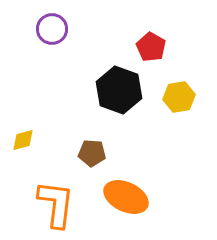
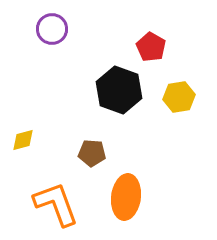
orange ellipse: rotated 72 degrees clockwise
orange L-shape: rotated 27 degrees counterclockwise
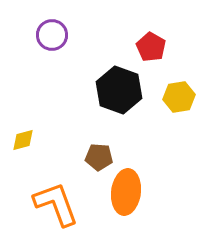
purple circle: moved 6 px down
brown pentagon: moved 7 px right, 4 px down
orange ellipse: moved 5 px up
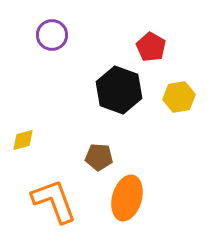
orange ellipse: moved 1 px right, 6 px down; rotated 9 degrees clockwise
orange L-shape: moved 2 px left, 3 px up
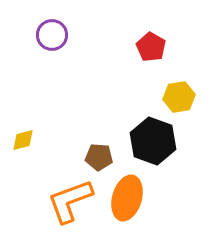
black hexagon: moved 34 px right, 51 px down
orange L-shape: moved 16 px right; rotated 90 degrees counterclockwise
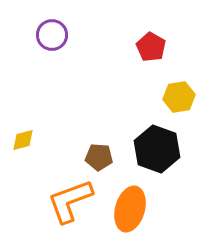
black hexagon: moved 4 px right, 8 px down
orange ellipse: moved 3 px right, 11 px down
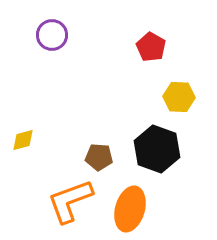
yellow hexagon: rotated 12 degrees clockwise
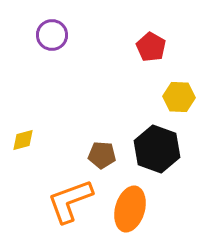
brown pentagon: moved 3 px right, 2 px up
